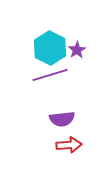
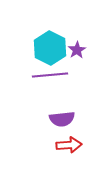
purple line: rotated 12 degrees clockwise
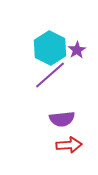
purple line: rotated 36 degrees counterclockwise
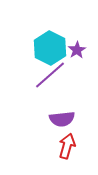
red arrow: moved 2 px left, 1 px down; rotated 70 degrees counterclockwise
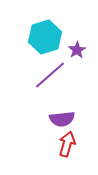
cyan hexagon: moved 5 px left, 11 px up; rotated 16 degrees clockwise
red arrow: moved 2 px up
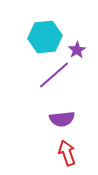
cyan hexagon: rotated 12 degrees clockwise
purple line: moved 4 px right
red arrow: moved 9 px down; rotated 35 degrees counterclockwise
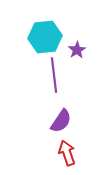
purple line: rotated 56 degrees counterclockwise
purple semicircle: moved 1 px left, 2 px down; rotated 50 degrees counterclockwise
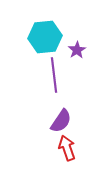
red arrow: moved 5 px up
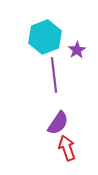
cyan hexagon: rotated 16 degrees counterclockwise
purple semicircle: moved 3 px left, 2 px down
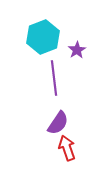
cyan hexagon: moved 2 px left
purple line: moved 3 px down
